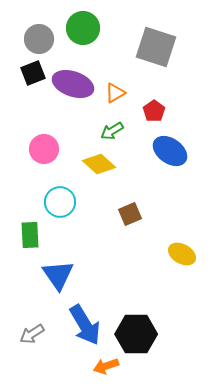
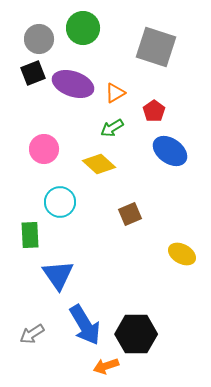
green arrow: moved 3 px up
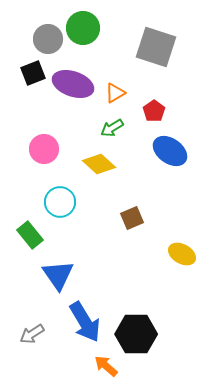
gray circle: moved 9 px right
brown square: moved 2 px right, 4 px down
green rectangle: rotated 36 degrees counterclockwise
blue arrow: moved 3 px up
orange arrow: rotated 60 degrees clockwise
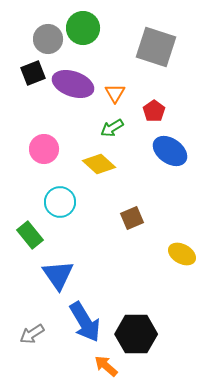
orange triangle: rotated 30 degrees counterclockwise
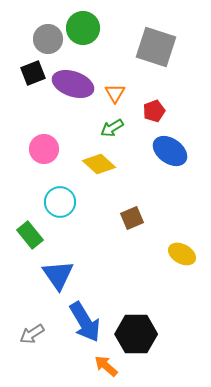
red pentagon: rotated 15 degrees clockwise
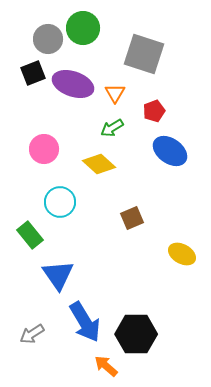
gray square: moved 12 px left, 7 px down
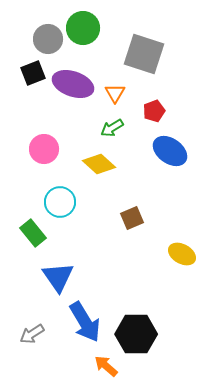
green rectangle: moved 3 px right, 2 px up
blue triangle: moved 2 px down
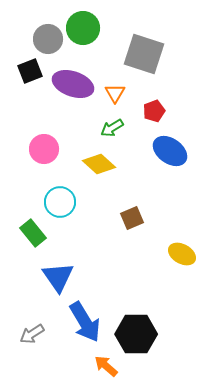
black square: moved 3 px left, 2 px up
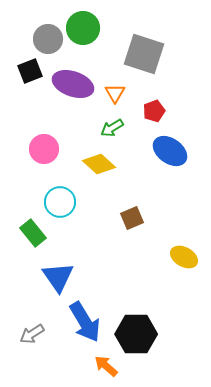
yellow ellipse: moved 2 px right, 3 px down
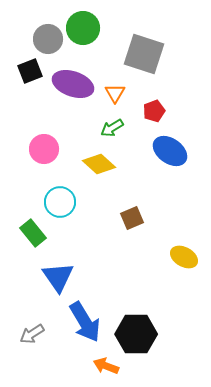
orange arrow: rotated 20 degrees counterclockwise
